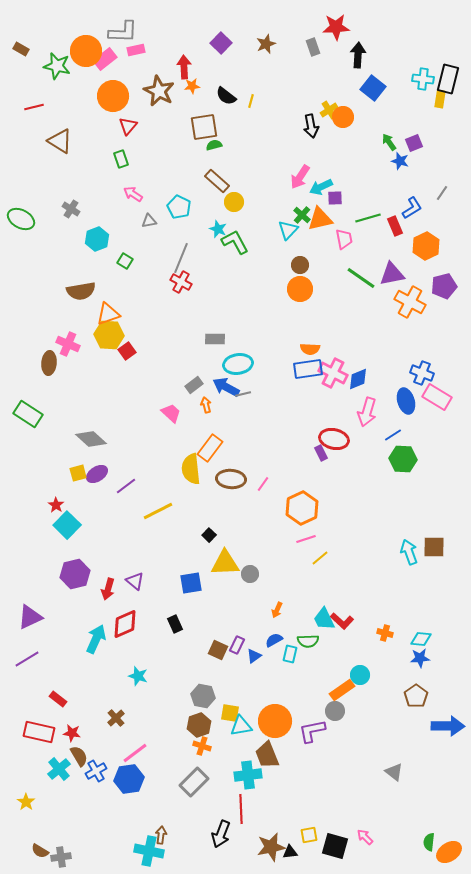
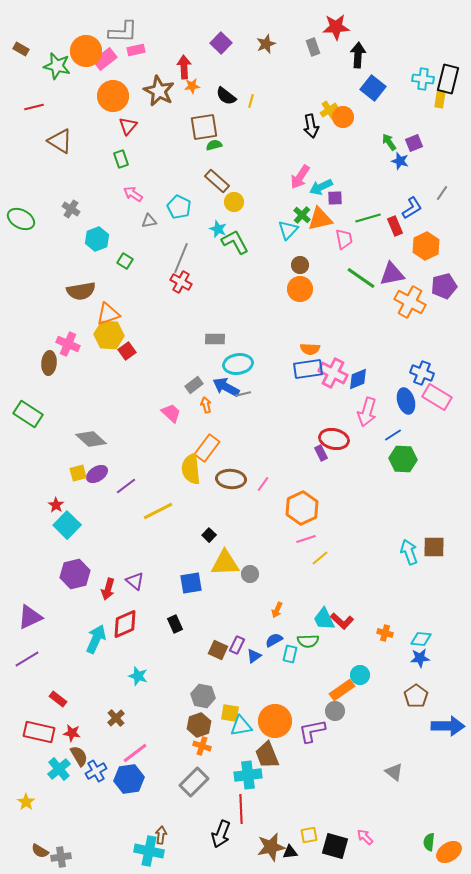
orange rectangle at (210, 448): moved 3 px left
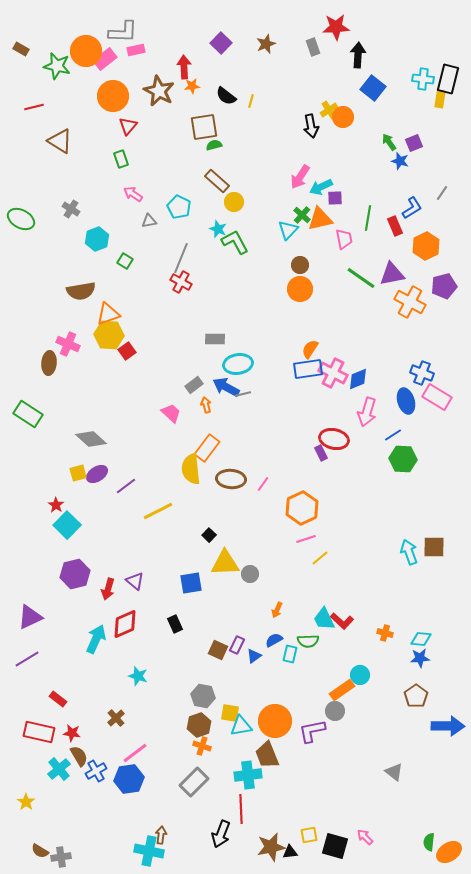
green line at (368, 218): rotated 65 degrees counterclockwise
orange semicircle at (310, 349): rotated 120 degrees clockwise
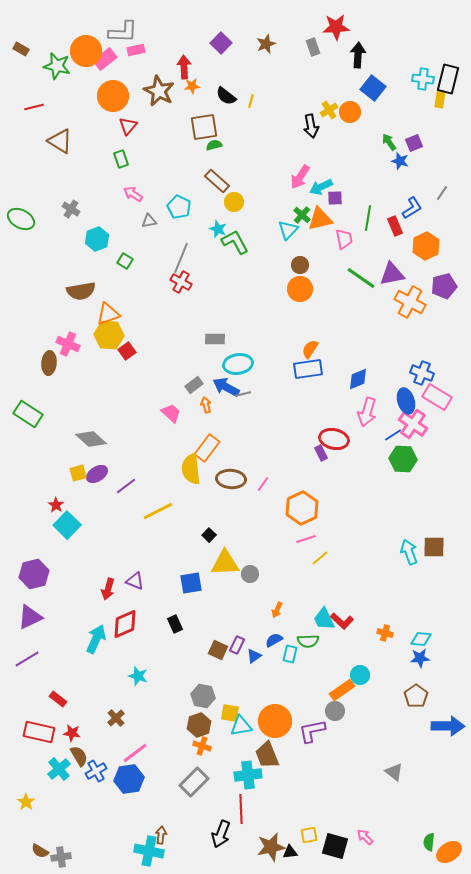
orange circle at (343, 117): moved 7 px right, 5 px up
pink cross at (333, 373): moved 80 px right, 51 px down; rotated 8 degrees clockwise
purple hexagon at (75, 574): moved 41 px left
purple triangle at (135, 581): rotated 18 degrees counterclockwise
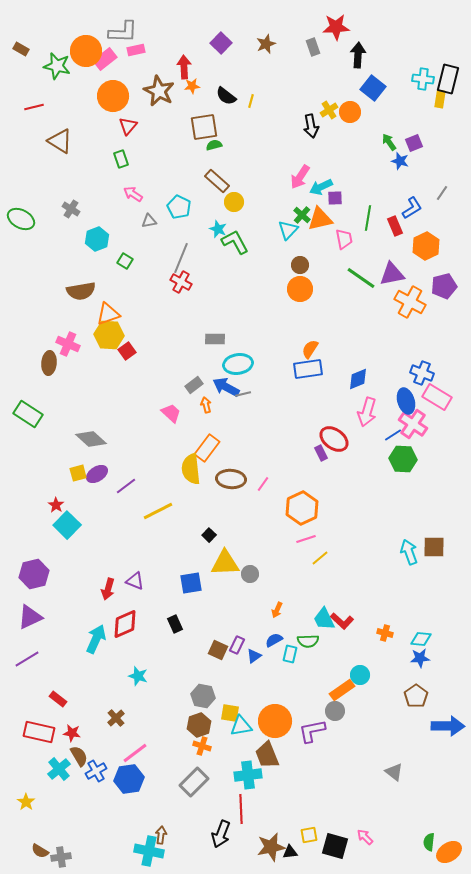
red ellipse at (334, 439): rotated 24 degrees clockwise
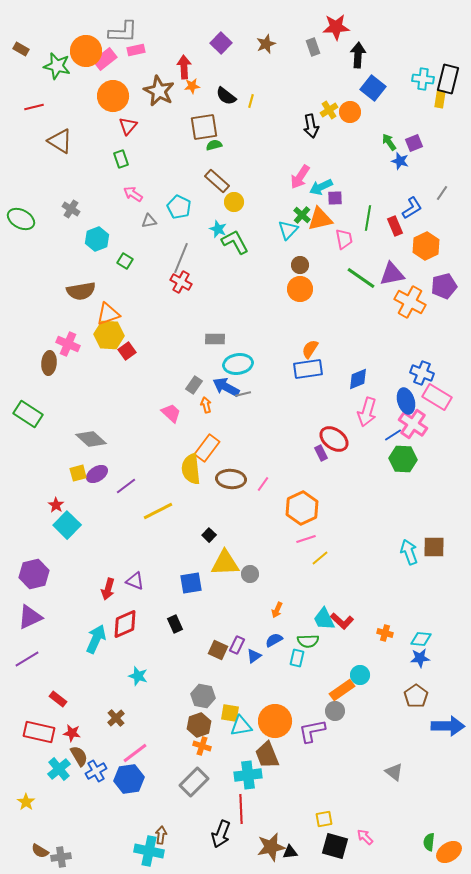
gray rectangle at (194, 385): rotated 18 degrees counterclockwise
cyan rectangle at (290, 654): moved 7 px right, 4 px down
yellow square at (309, 835): moved 15 px right, 16 px up
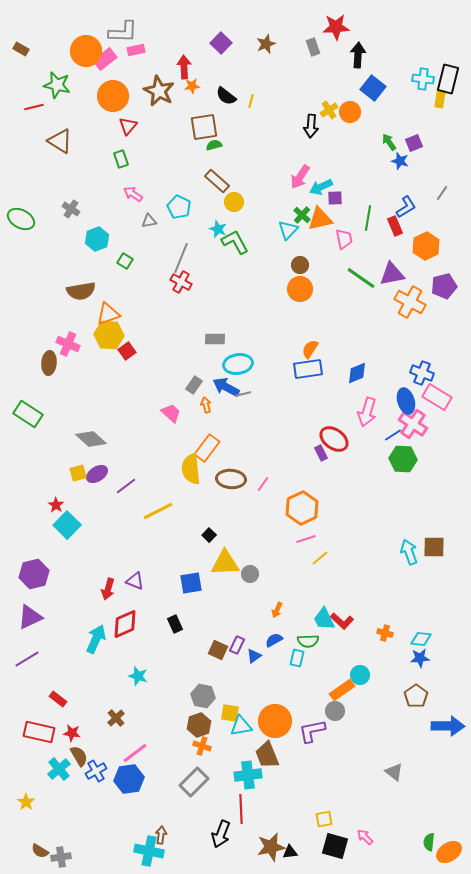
green star at (57, 66): moved 19 px down
black arrow at (311, 126): rotated 15 degrees clockwise
blue L-shape at (412, 208): moved 6 px left, 1 px up
blue diamond at (358, 379): moved 1 px left, 6 px up
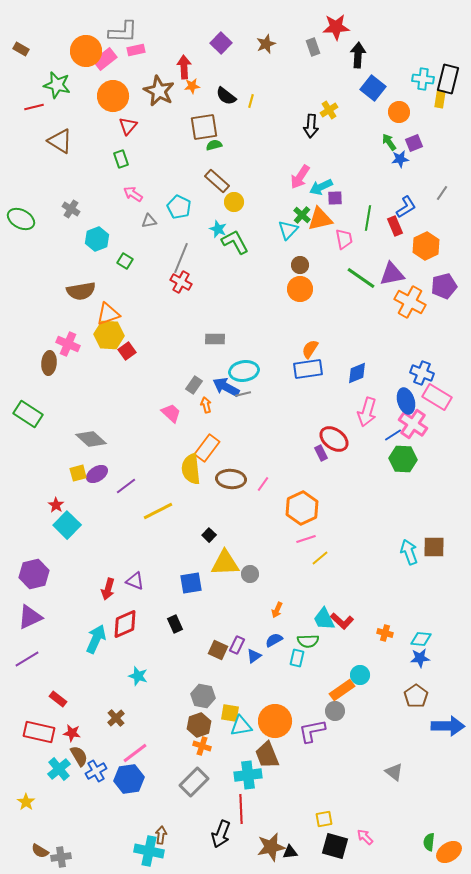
orange circle at (350, 112): moved 49 px right
blue star at (400, 161): moved 2 px up; rotated 24 degrees counterclockwise
cyan ellipse at (238, 364): moved 6 px right, 7 px down
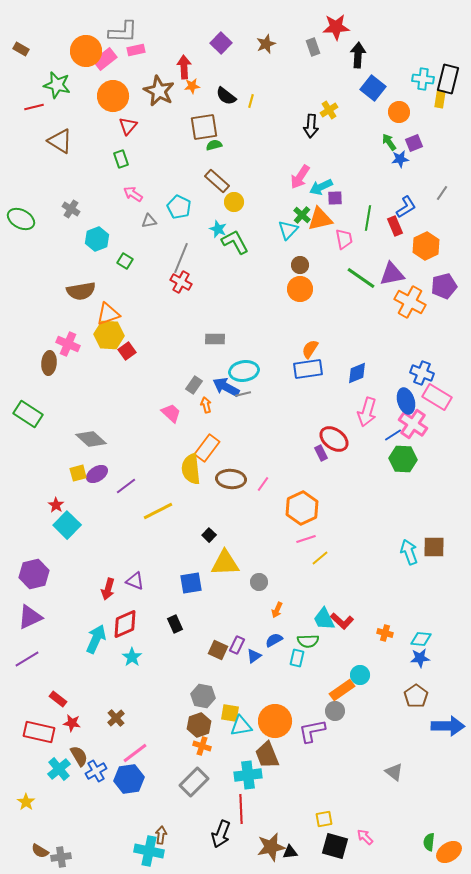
gray circle at (250, 574): moved 9 px right, 8 px down
cyan star at (138, 676): moved 6 px left, 19 px up; rotated 18 degrees clockwise
red star at (72, 733): moved 10 px up
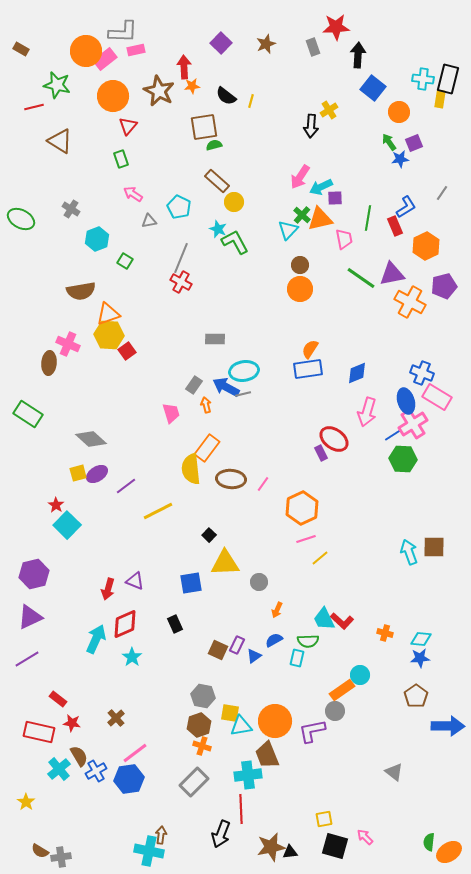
pink trapezoid at (171, 413): rotated 30 degrees clockwise
pink cross at (413, 424): rotated 24 degrees clockwise
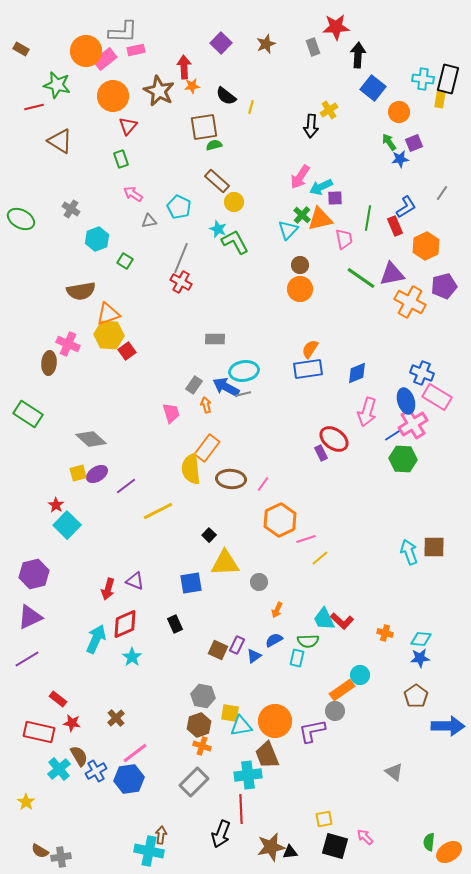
yellow line at (251, 101): moved 6 px down
orange hexagon at (302, 508): moved 22 px left, 12 px down
